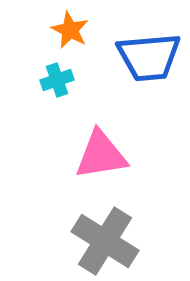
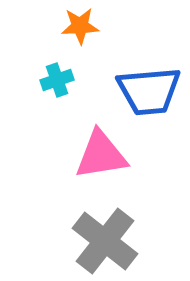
orange star: moved 10 px right, 4 px up; rotated 30 degrees counterclockwise
blue trapezoid: moved 34 px down
gray cross: rotated 6 degrees clockwise
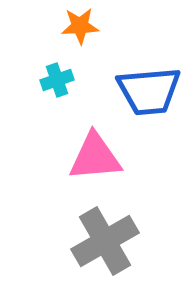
pink triangle: moved 6 px left, 2 px down; rotated 4 degrees clockwise
gray cross: rotated 22 degrees clockwise
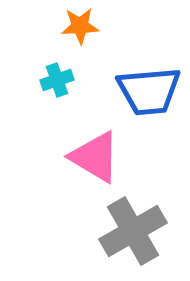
pink triangle: rotated 36 degrees clockwise
gray cross: moved 28 px right, 10 px up
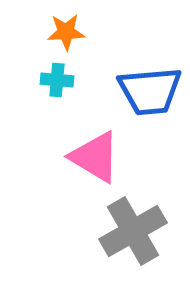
orange star: moved 14 px left, 6 px down
cyan cross: rotated 24 degrees clockwise
blue trapezoid: moved 1 px right
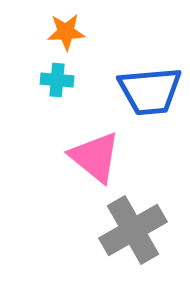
pink triangle: rotated 8 degrees clockwise
gray cross: moved 1 px up
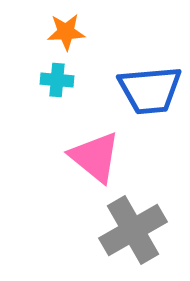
blue trapezoid: moved 1 px up
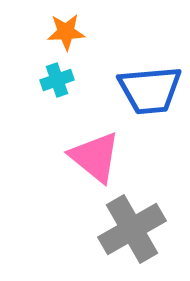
cyan cross: rotated 24 degrees counterclockwise
gray cross: moved 1 px left, 1 px up
